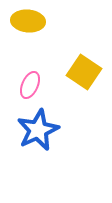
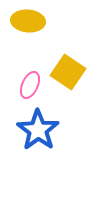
yellow square: moved 16 px left
blue star: rotated 12 degrees counterclockwise
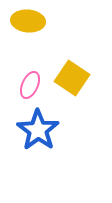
yellow square: moved 4 px right, 6 px down
